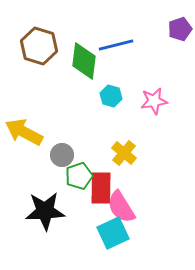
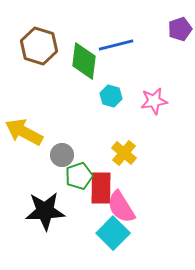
cyan square: rotated 20 degrees counterclockwise
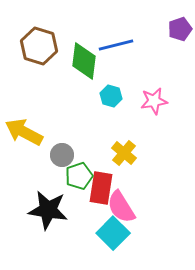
red rectangle: rotated 8 degrees clockwise
black star: moved 3 px right, 1 px up; rotated 12 degrees clockwise
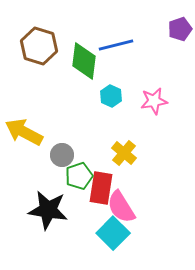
cyan hexagon: rotated 10 degrees clockwise
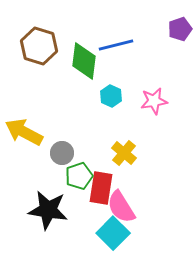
gray circle: moved 2 px up
